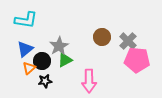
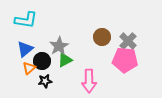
pink pentagon: moved 12 px left
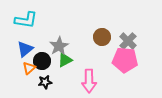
black star: moved 1 px down
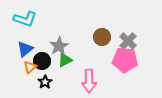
cyan L-shape: moved 1 px left, 1 px up; rotated 10 degrees clockwise
orange triangle: moved 1 px right, 1 px up
black star: rotated 24 degrees counterclockwise
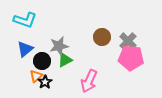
cyan L-shape: moved 1 px down
gray star: rotated 18 degrees clockwise
pink pentagon: moved 6 px right, 2 px up
orange triangle: moved 6 px right, 9 px down
pink arrow: rotated 25 degrees clockwise
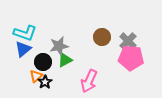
cyan L-shape: moved 13 px down
blue triangle: moved 2 px left
black circle: moved 1 px right, 1 px down
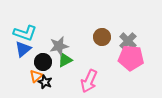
black star: rotated 16 degrees counterclockwise
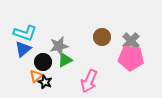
gray cross: moved 3 px right
